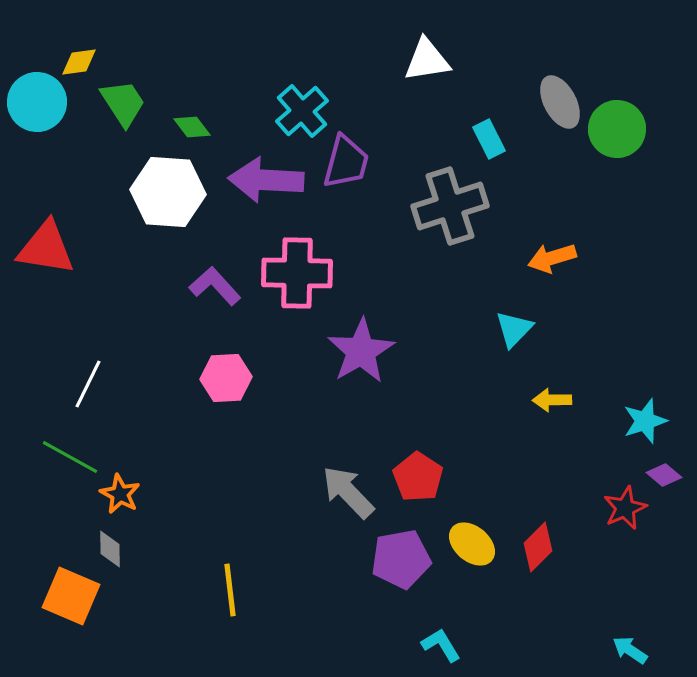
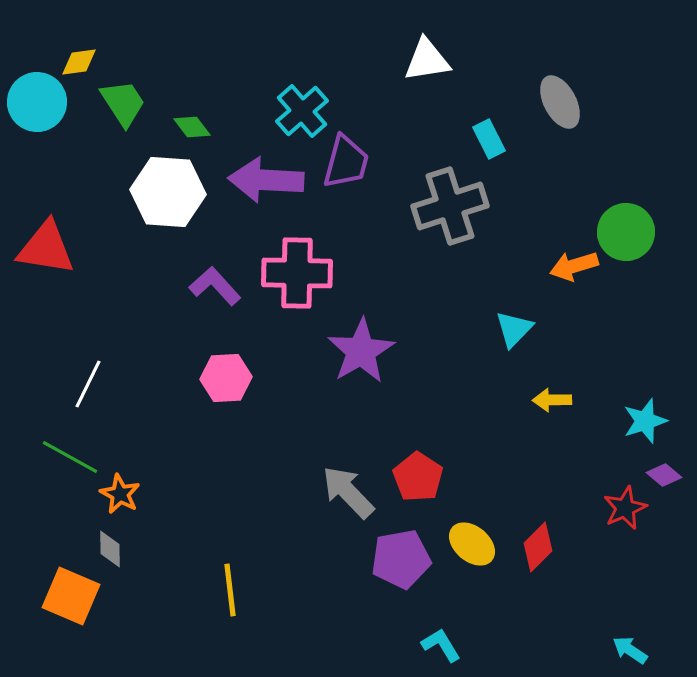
green circle: moved 9 px right, 103 px down
orange arrow: moved 22 px right, 8 px down
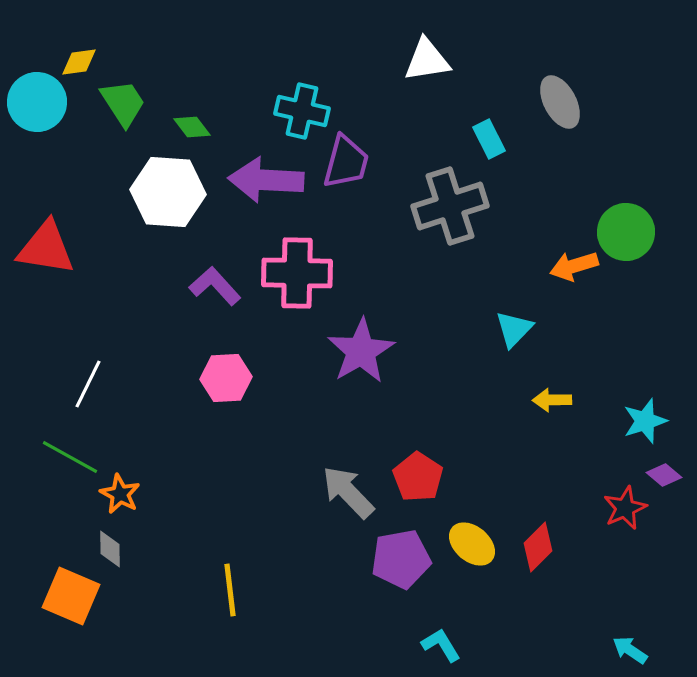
cyan cross: rotated 36 degrees counterclockwise
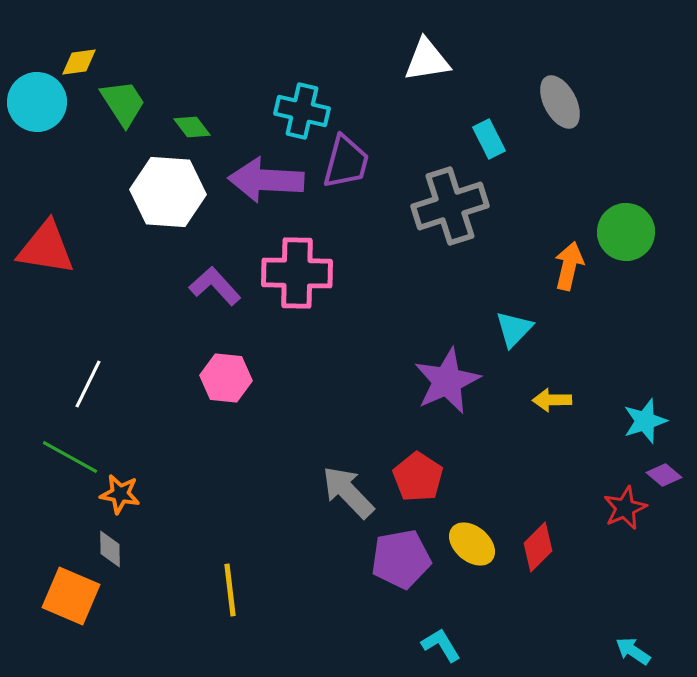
orange arrow: moved 5 px left; rotated 120 degrees clockwise
purple star: moved 86 px right, 30 px down; rotated 6 degrees clockwise
pink hexagon: rotated 9 degrees clockwise
orange star: rotated 18 degrees counterclockwise
cyan arrow: moved 3 px right, 1 px down
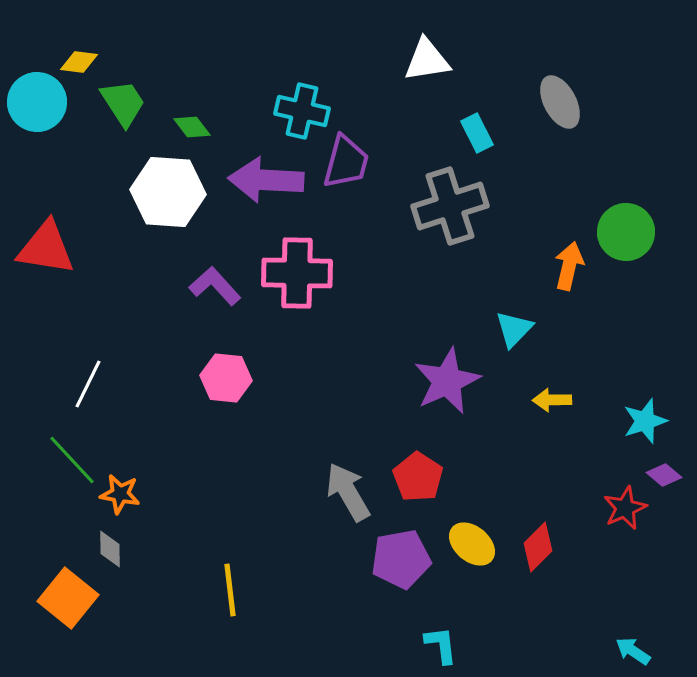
yellow diamond: rotated 15 degrees clockwise
cyan rectangle: moved 12 px left, 6 px up
green line: moved 2 px right, 3 px down; rotated 18 degrees clockwise
gray arrow: rotated 14 degrees clockwise
orange square: moved 3 px left, 2 px down; rotated 16 degrees clockwise
cyan L-shape: rotated 24 degrees clockwise
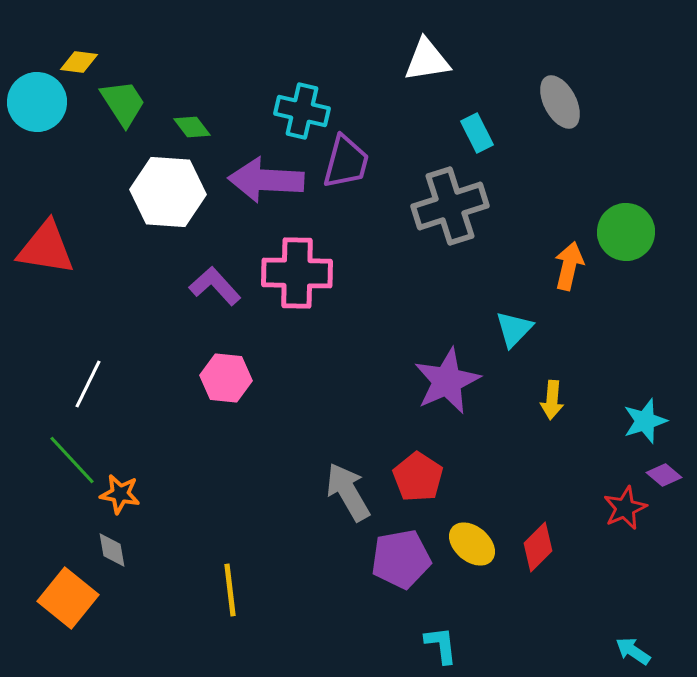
yellow arrow: rotated 84 degrees counterclockwise
gray diamond: moved 2 px right, 1 px down; rotated 9 degrees counterclockwise
